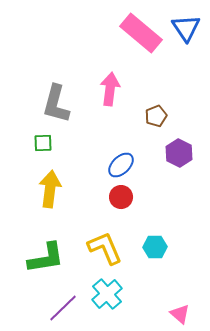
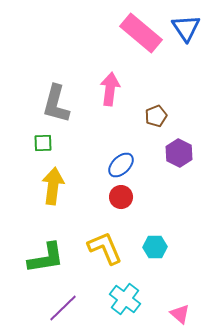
yellow arrow: moved 3 px right, 3 px up
cyan cross: moved 18 px right, 5 px down; rotated 12 degrees counterclockwise
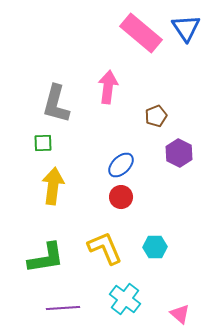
pink arrow: moved 2 px left, 2 px up
purple line: rotated 40 degrees clockwise
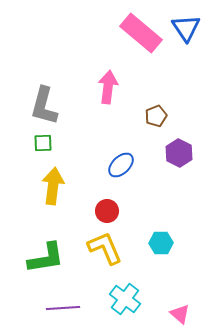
gray L-shape: moved 12 px left, 2 px down
red circle: moved 14 px left, 14 px down
cyan hexagon: moved 6 px right, 4 px up
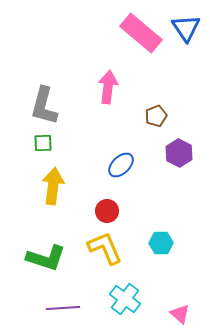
green L-shape: rotated 27 degrees clockwise
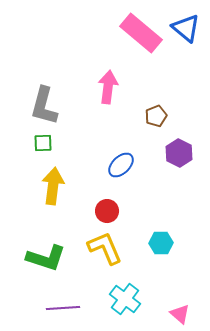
blue triangle: rotated 16 degrees counterclockwise
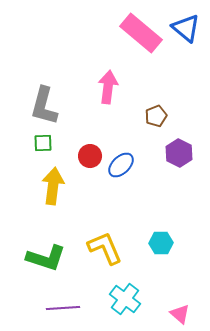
red circle: moved 17 px left, 55 px up
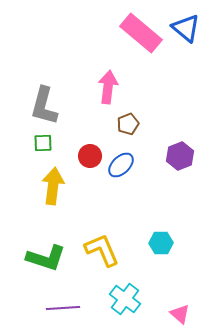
brown pentagon: moved 28 px left, 8 px down
purple hexagon: moved 1 px right, 3 px down; rotated 12 degrees clockwise
yellow L-shape: moved 3 px left, 2 px down
